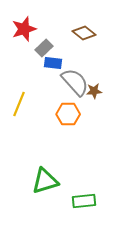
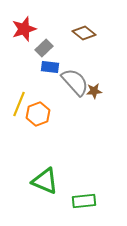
blue rectangle: moved 3 px left, 4 px down
orange hexagon: moved 30 px left; rotated 20 degrees counterclockwise
green triangle: rotated 40 degrees clockwise
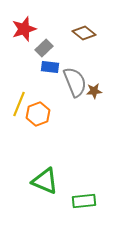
gray semicircle: rotated 20 degrees clockwise
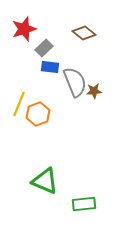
green rectangle: moved 3 px down
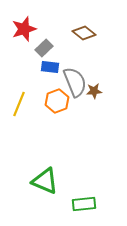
orange hexagon: moved 19 px right, 13 px up
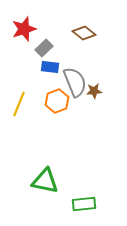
green triangle: rotated 12 degrees counterclockwise
